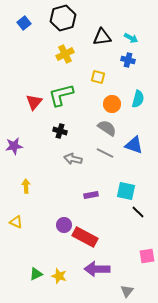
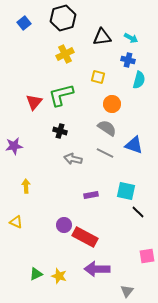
cyan semicircle: moved 1 px right, 19 px up
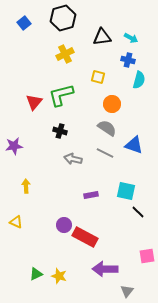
purple arrow: moved 8 px right
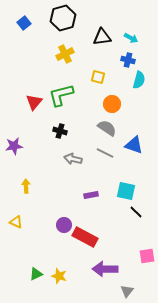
black line: moved 2 px left
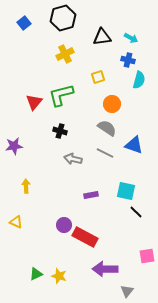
yellow square: rotated 32 degrees counterclockwise
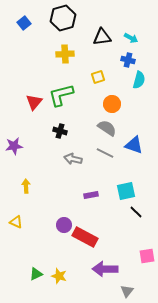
yellow cross: rotated 24 degrees clockwise
cyan square: rotated 24 degrees counterclockwise
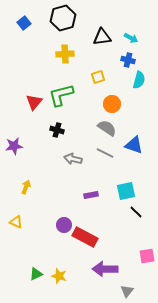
black cross: moved 3 px left, 1 px up
yellow arrow: moved 1 px down; rotated 24 degrees clockwise
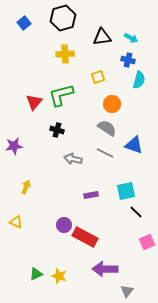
pink square: moved 14 px up; rotated 14 degrees counterclockwise
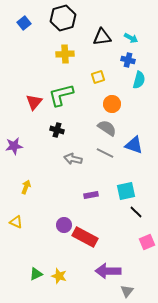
purple arrow: moved 3 px right, 2 px down
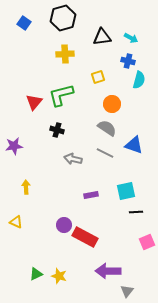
blue square: rotated 16 degrees counterclockwise
blue cross: moved 1 px down
yellow arrow: rotated 24 degrees counterclockwise
black line: rotated 48 degrees counterclockwise
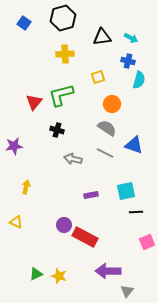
yellow arrow: rotated 16 degrees clockwise
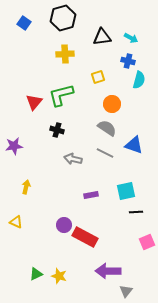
gray triangle: moved 1 px left
